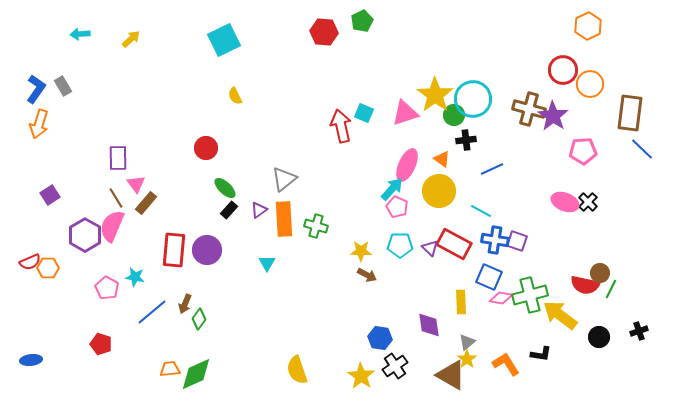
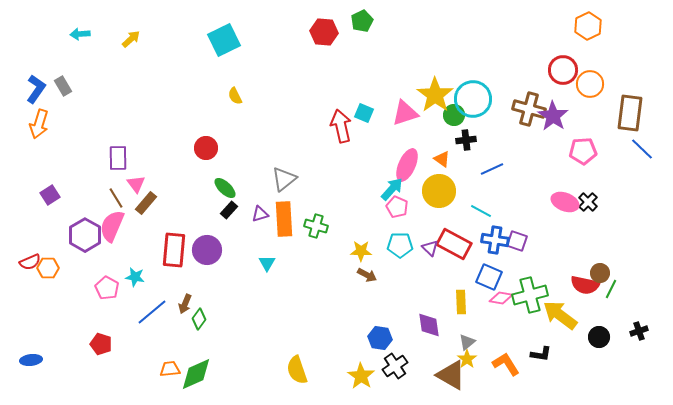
purple triangle at (259, 210): moved 1 px right, 4 px down; rotated 18 degrees clockwise
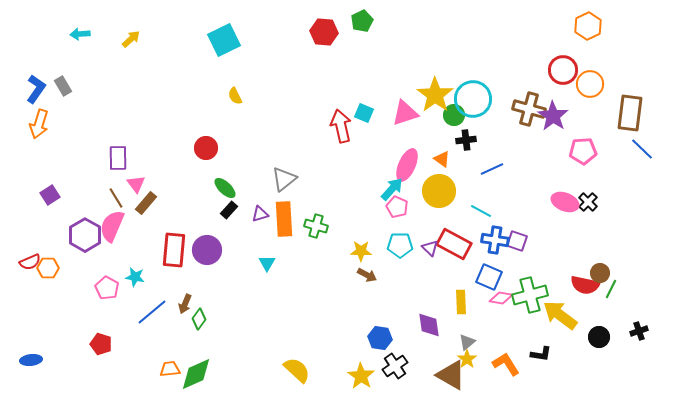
yellow semicircle at (297, 370): rotated 152 degrees clockwise
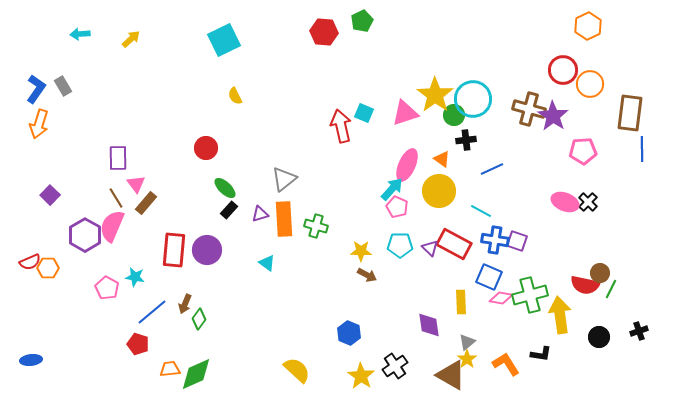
blue line at (642, 149): rotated 45 degrees clockwise
purple square at (50, 195): rotated 12 degrees counterclockwise
cyan triangle at (267, 263): rotated 24 degrees counterclockwise
yellow arrow at (560, 315): rotated 45 degrees clockwise
blue hexagon at (380, 338): moved 31 px left, 5 px up; rotated 15 degrees clockwise
red pentagon at (101, 344): moved 37 px right
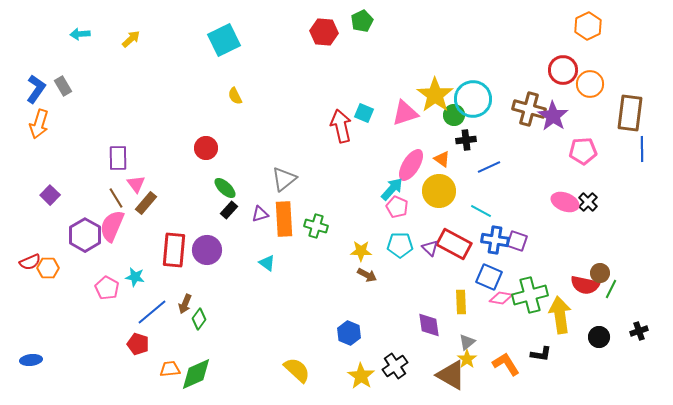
pink ellipse at (407, 165): moved 4 px right; rotated 8 degrees clockwise
blue line at (492, 169): moved 3 px left, 2 px up
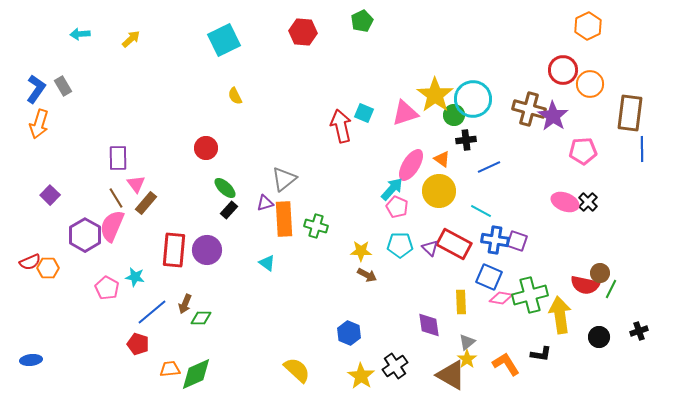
red hexagon at (324, 32): moved 21 px left
purple triangle at (260, 214): moved 5 px right, 11 px up
green diamond at (199, 319): moved 2 px right, 1 px up; rotated 55 degrees clockwise
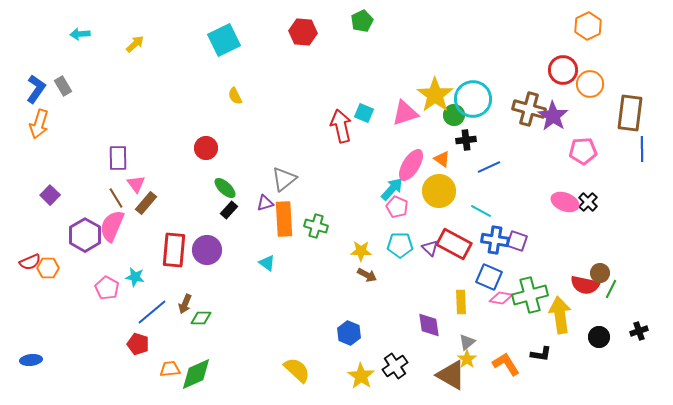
yellow arrow at (131, 39): moved 4 px right, 5 px down
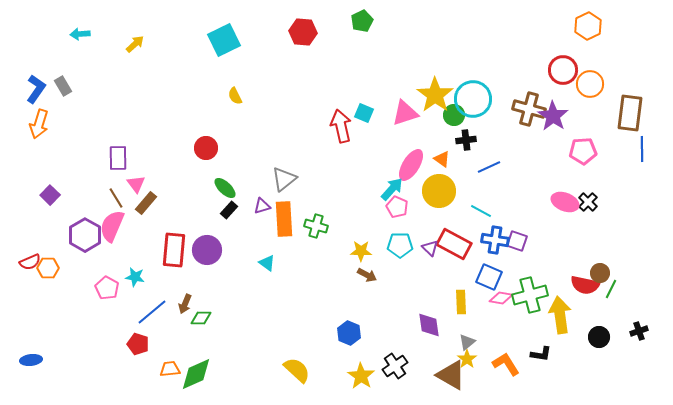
purple triangle at (265, 203): moved 3 px left, 3 px down
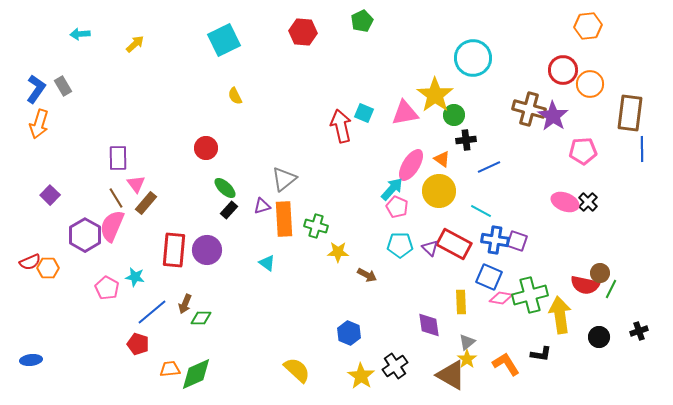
orange hexagon at (588, 26): rotated 20 degrees clockwise
cyan circle at (473, 99): moved 41 px up
pink triangle at (405, 113): rotated 8 degrees clockwise
yellow star at (361, 251): moved 23 px left, 1 px down
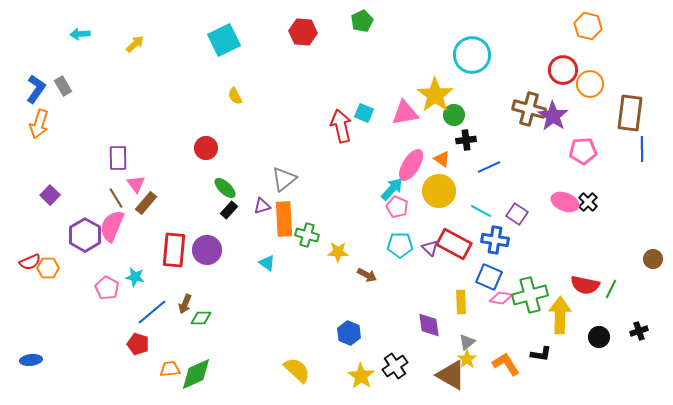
orange hexagon at (588, 26): rotated 20 degrees clockwise
cyan circle at (473, 58): moved 1 px left, 3 px up
green cross at (316, 226): moved 9 px left, 9 px down
purple square at (517, 241): moved 27 px up; rotated 15 degrees clockwise
brown circle at (600, 273): moved 53 px right, 14 px up
yellow arrow at (560, 315): rotated 9 degrees clockwise
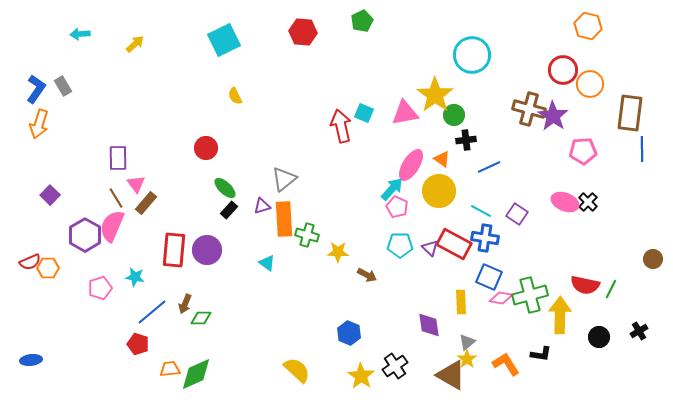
blue cross at (495, 240): moved 10 px left, 2 px up
pink pentagon at (107, 288): moved 7 px left; rotated 25 degrees clockwise
black cross at (639, 331): rotated 12 degrees counterclockwise
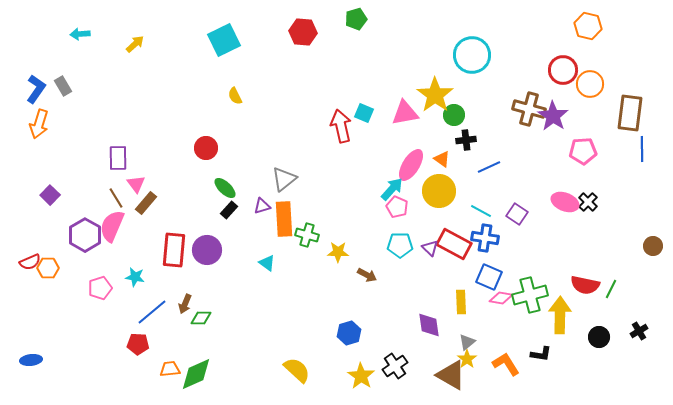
green pentagon at (362, 21): moved 6 px left, 2 px up; rotated 10 degrees clockwise
brown circle at (653, 259): moved 13 px up
blue hexagon at (349, 333): rotated 20 degrees clockwise
red pentagon at (138, 344): rotated 15 degrees counterclockwise
